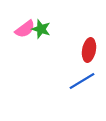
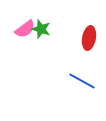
red ellipse: moved 12 px up
blue line: rotated 60 degrees clockwise
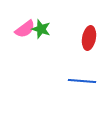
blue line: rotated 24 degrees counterclockwise
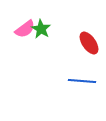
green star: rotated 12 degrees clockwise
red ellipse: moved 5 px down; rotated 45 degrees counterclockwise
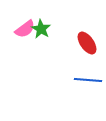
red ellipse: moved 2 px left
blue line: moved 6 px right, 1 px up
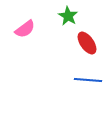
green star: moved 27 px right, 13 px up
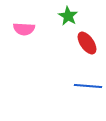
pink semicircle: moved 1 px left; rotated 40 degrees clockwise
blue line: moved 6 px down
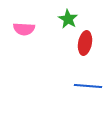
green star: moved 3 px down
red ellipse: moved 2 px left; rotated 45 degrees clockwise
